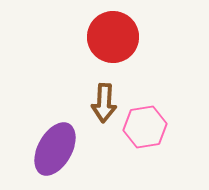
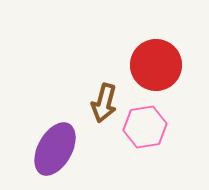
red circle: moved 43 px right, 28 px down
brown arrow: rotated 12 degrees clockwise
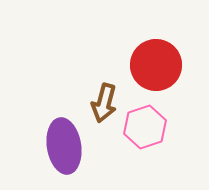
pink hexagon: rotated 9 degrees counterclockwise
purple ellipse: moved 9 px right, 3 px up; rotated 38 degrees counterclockwise
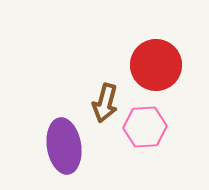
brown arrow: moved 1 px right
pink hexagon: rotated 15 degrees clockwise
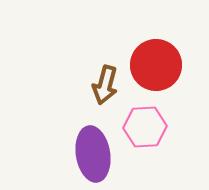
brown arrow: moved 18 px up
purple ellipse: moved 29 px right, 8 px down
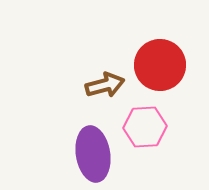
red circle: moved 4 px right
brown arrow: rotated 120 degrees counterclockwise
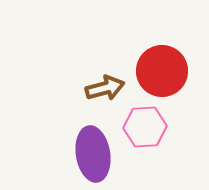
red circle: moved 2 px right, 6 px down
brown arrow: moved 3 px down
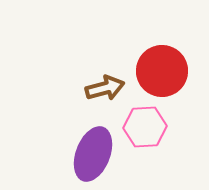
purple ellipse: rotated 30 degrees clockwise
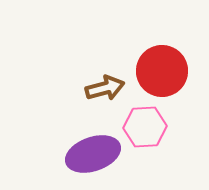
purple ellipse: rotated 50 degrees clockwise
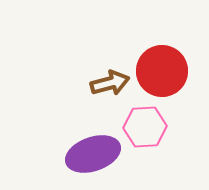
brown arrow: moved 5 px right, 5 px up
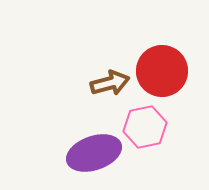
pink hexagon: rotated 9 degrees counterclockwise
purple ellipse: moved 1 px right, 1 px up
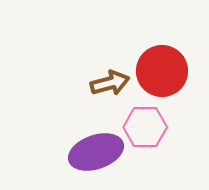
pink hexagon: rotated 12 degrees clockwise
purple ellipse: moved 2 px right, 1 px up
